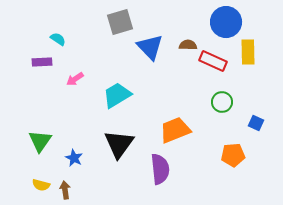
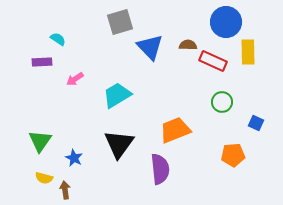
yellow semicircle: moved 3 px right, 7 px up
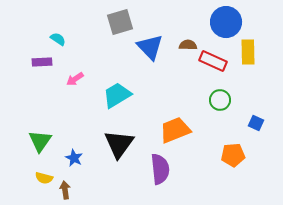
green circle: moved 2 px left, 2 px up
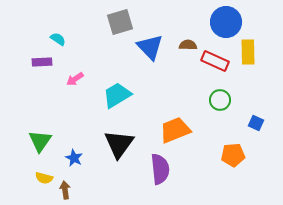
red rectangle: moved 2 px right
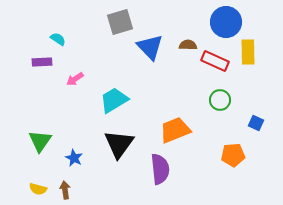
cyan trapezoid: moved 3 px left, 5 px down
yellow semicircle: moved 6 px left, 11 px down
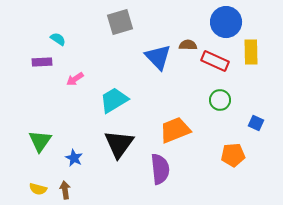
blue triangle: moved 8 px right, 10 px down
yellow rectangle: moved 3 px right
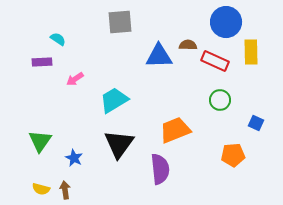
gray square: rotated 12 degrees clockwise
blue triangle: moved 1 px right, 1 px up; rotated 48 degrees counterclockwise
yellow semicircle: moved 3 px right
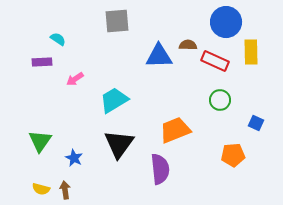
gray square: moved 3 px left, 1 px up
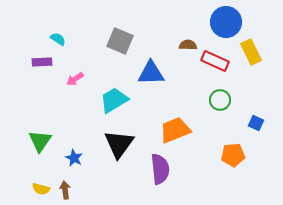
gray square: moved 3 px right, 20 px down; rotated 28 degrees clockwise
yellow rectangle: rotated 25 degrees counterclockwise
blue triangle: moved 8 px left, 17 px down
